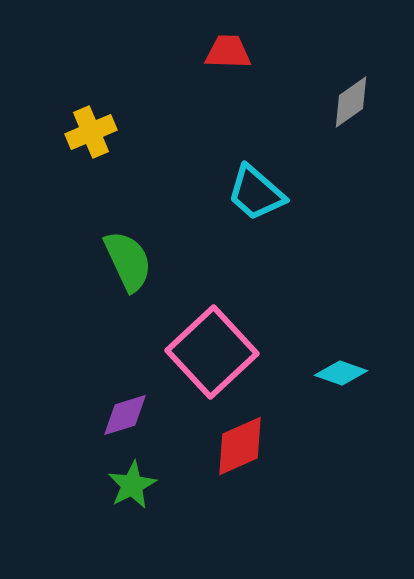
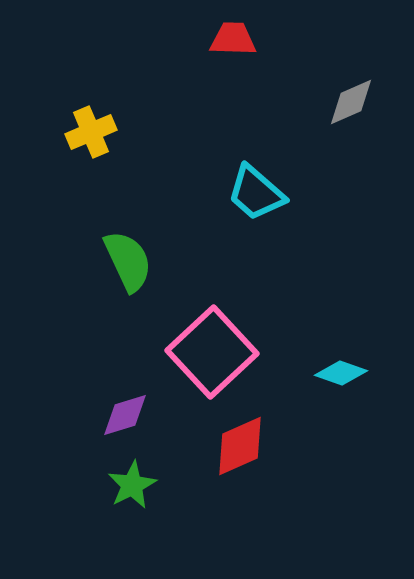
red trapezoid: moved 5 px right, 13 px up
gray diamond: rotated 12 degrees clockwise
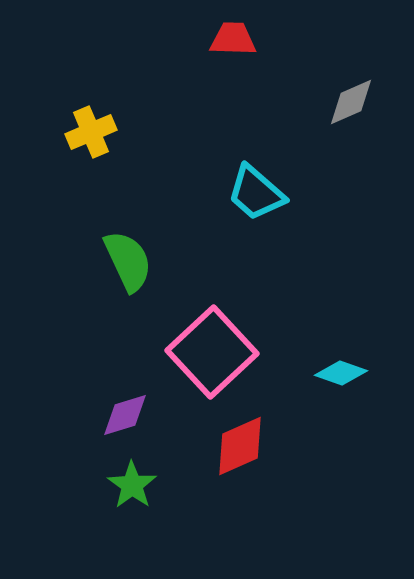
green star: rotated 9 degrees counterclockwise
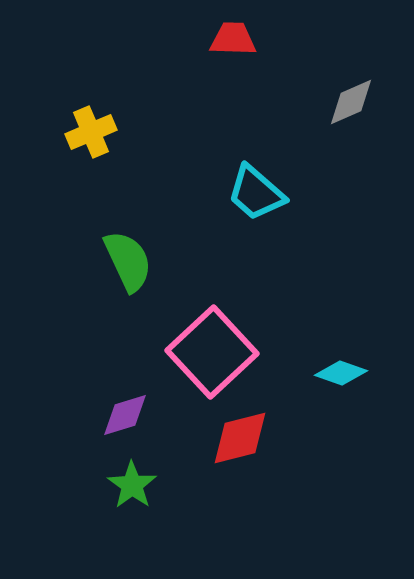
red diamond: moved 8 px up; rotated 10 degrees clockwise
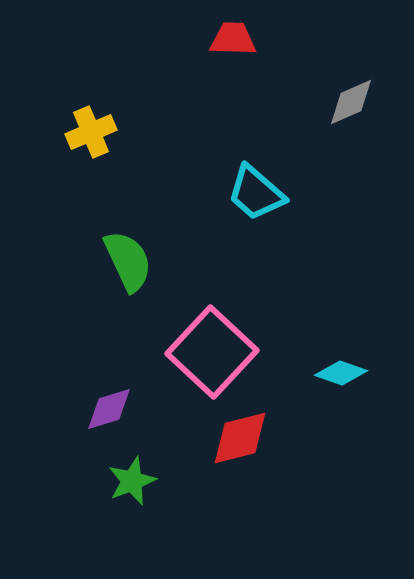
pink square: rotated 4 degrees counterclockwise
purple diamond: moved 16 px left, 6 px up
green star: moved 4 px up; rotated 15 degrees clockwise
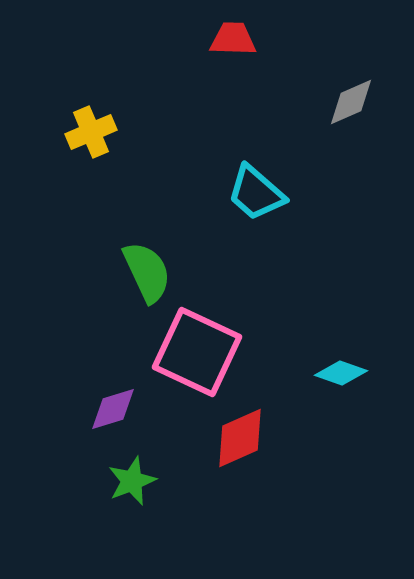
green semicircle: moved 19 px right, 11 px down
pink square: moved 15 px left; rotated 18 degrees counterclockwise
purple diamond: moved 4 px right
red diamond: rotated 10 degrees counterclockwise
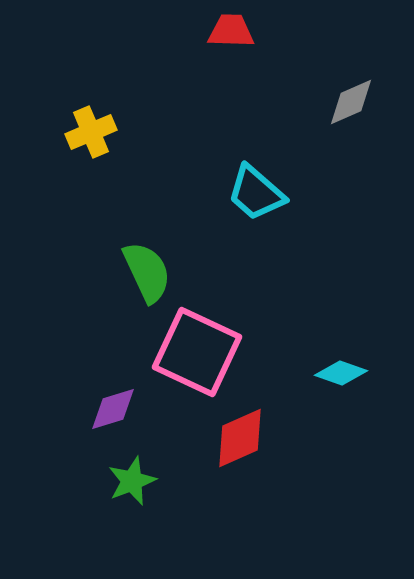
red trapezoid: moved 2 px left, 8 px up
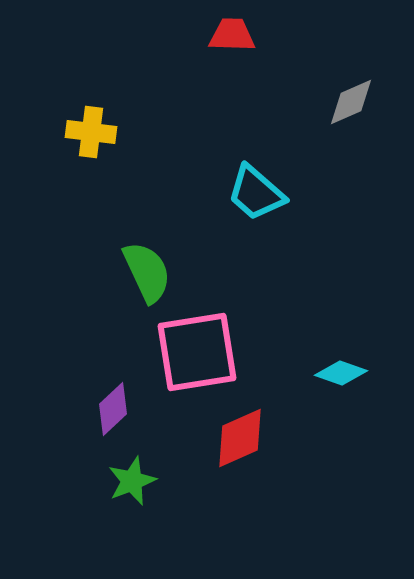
red trapezoid: moved 1 px right, 4 px down
yellow cross: rotated 30 degrees clockwise
pink square: rotated 34 degrees counterclockwise
purple diamond: rotated 26 degrees counterclockwise
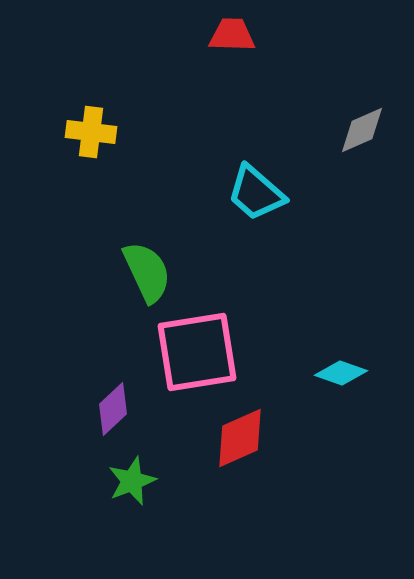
gray diamond: moved 11 px right, 28 px down
